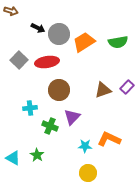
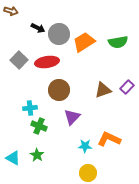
green cross: moved 11 px left
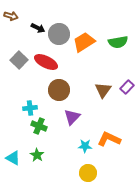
brown arrow: moved 5 px down
red ellipse: moved 1 px left; rotated 35 degrees clockwise
brown triangle: rotated 36 degrees counterclockwise
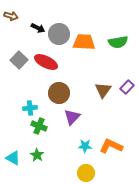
orange trapezoid: rotated 35 degrees clockwise
brown circle: moved 3 px down
orange L-shape: moved 2 px right, 7 px down
yellow circle: moved 2 px left
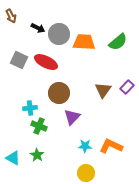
brown arrow: rotated 48 degrees clockwise
green semicircle: rotated 30 degrees counterclockwise
gray square: rotated 18 degrees counterclockwise
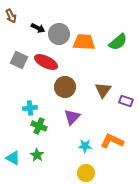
purple rectangle: moved 1 px left, 14 px down; rotated 64 degrees clockwise
brown circle: moved 6 px right, 6 px up
orange L-shape: moved 1 px right, 5 px up
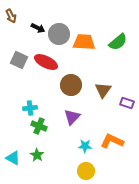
brown circle: moved 6 px right, 2 px up
purple rectangle: moved 1 px right, 2 px down
yellow circle: moved 2 px up
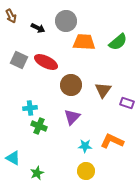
gray circle: moved 7 px right, 13 px up
green star: moved 18 px down; rotated 16 degrees clockwise
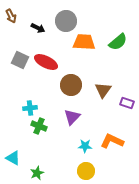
gray square: moved 1 px right
